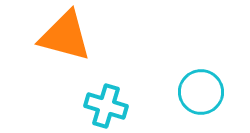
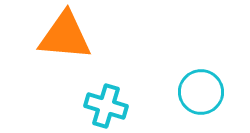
orange triangle: rotated 10 degrees counterclockwise
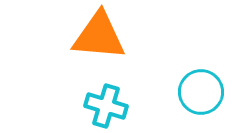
orange triangle: moved 34 px right
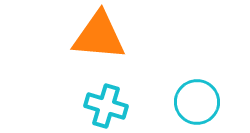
cyan circle: moved 4 px left, 10 px down
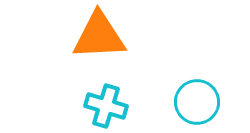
orange triangle: rotated 8 degrees counterclockwise
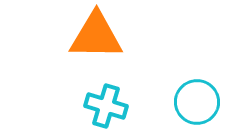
orange triangle: moved 3 px left; rotated 4 degrees clockwise
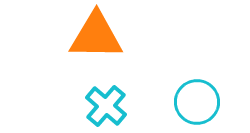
cyan cross: rotated 24 degrees clockwise
